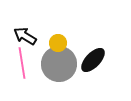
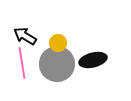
black ellipse: rotated 32 degrees clockwise
gray circle: moved 2 px left
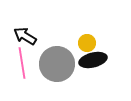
yellow circle: moved 29 px right
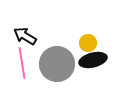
yellow circle: moved 1 px right
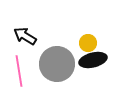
pink line: moved 3 px left, 8 px down
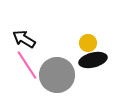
black arrow: moved 1 px left, 3 px down
gray circle: moved 11 px down
pink line: moved 8 px right, 6 px up; rotated 24 degrees counterclockwise
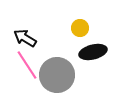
black arrow: moved 1 px right, 1 px up
yellow circle: moved 8 px left, 15 px up
black ellipse: moved 8 px up
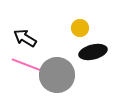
pink line: rotated 36 degrees counterclockwise
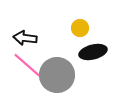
black arrow: rotated 25 degrees counterclockwise
pink line: rotated 20 degrees clockwise
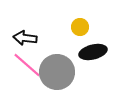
yellow circle: moved 1 px up
gray circle: moved 3 px up
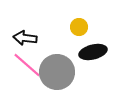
yellow circle: moved 1 px left
